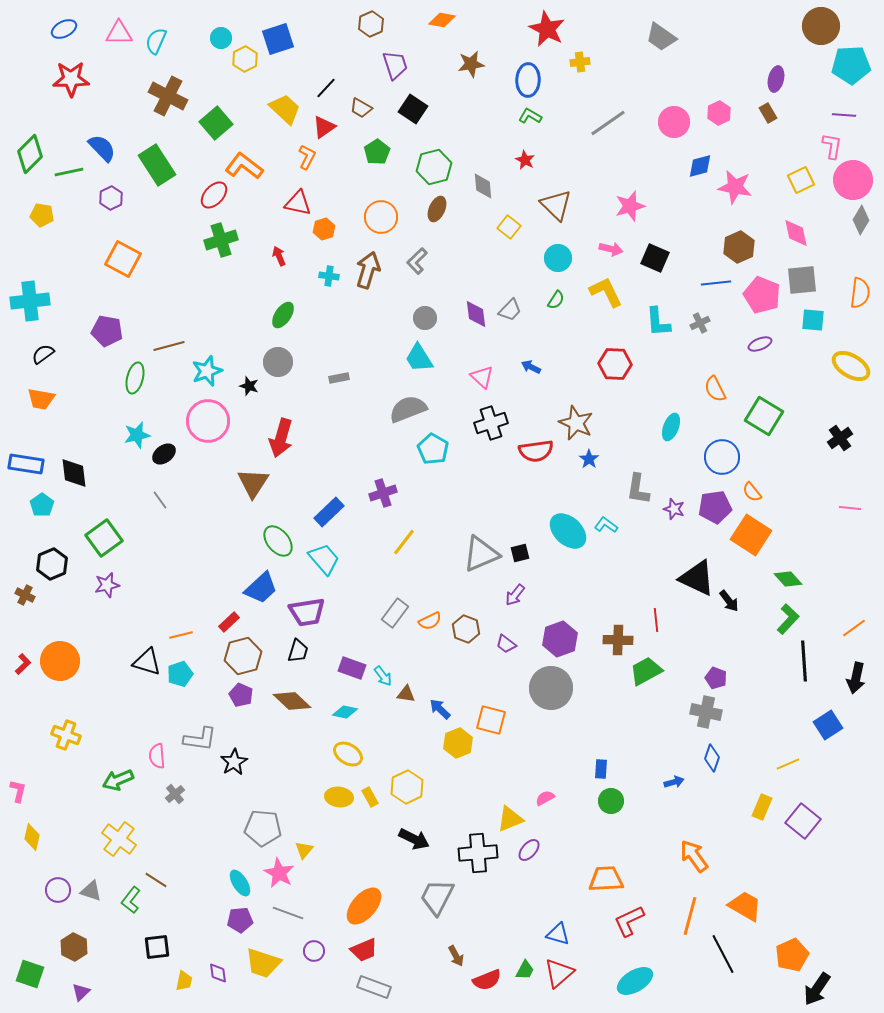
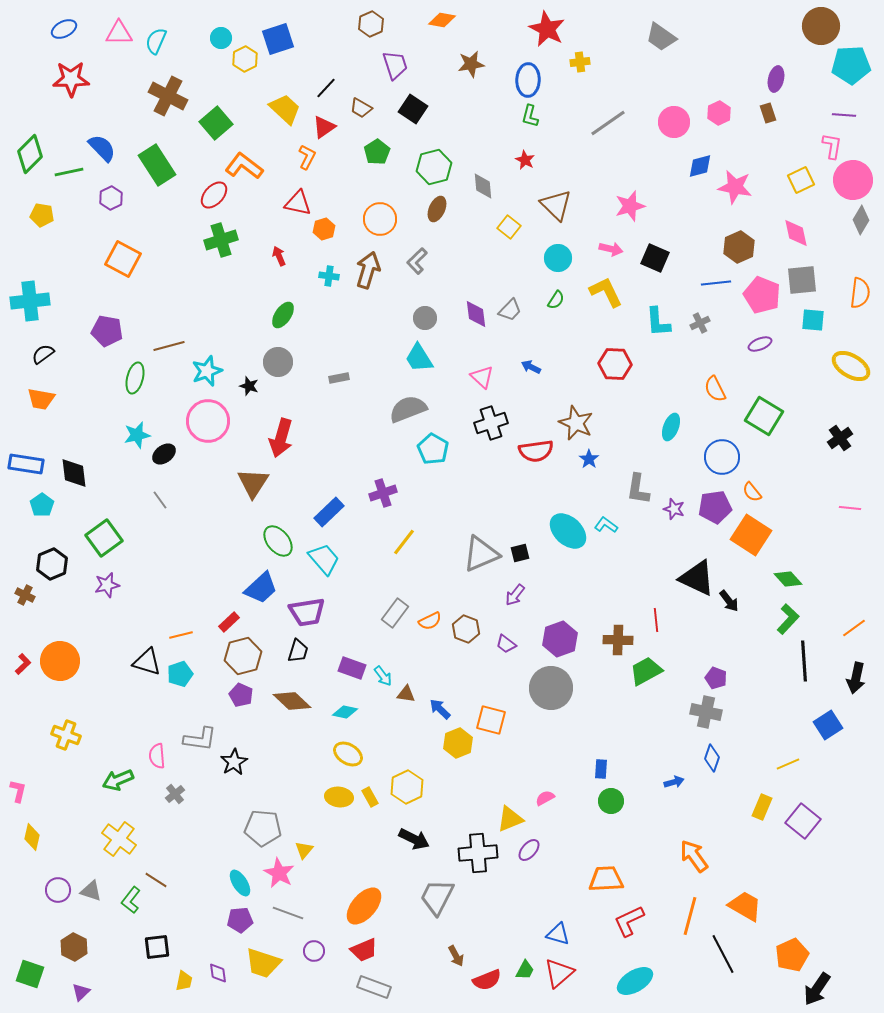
brown rectangle at (768, 113): rotated 12 degrees clockwise
green L-shape at (530, 116): rotated 105 degrees counterclockwise
orange circle at (381, 217): moved 1 px left, 2 px down
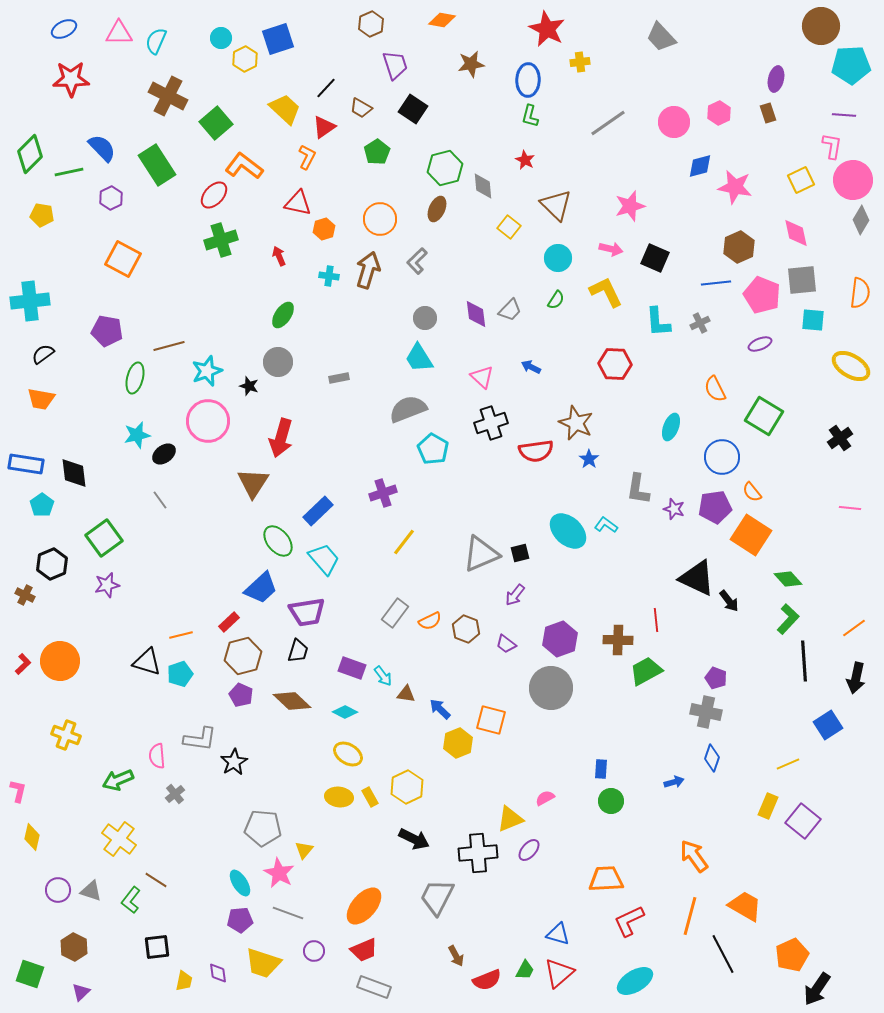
gray trapezoid at (661, 37): rotated 12 degrees clockwise
green hexagon at (434, 167): moved 11 px right, 1 px down
blue rectangle at (329, 512): moved 11 px left, 1 px up
cyan diamond at (345, 712): rotated 15 degrees clockwise
yellow rectangle at (762, 807): moved 6 px right, 1 px up
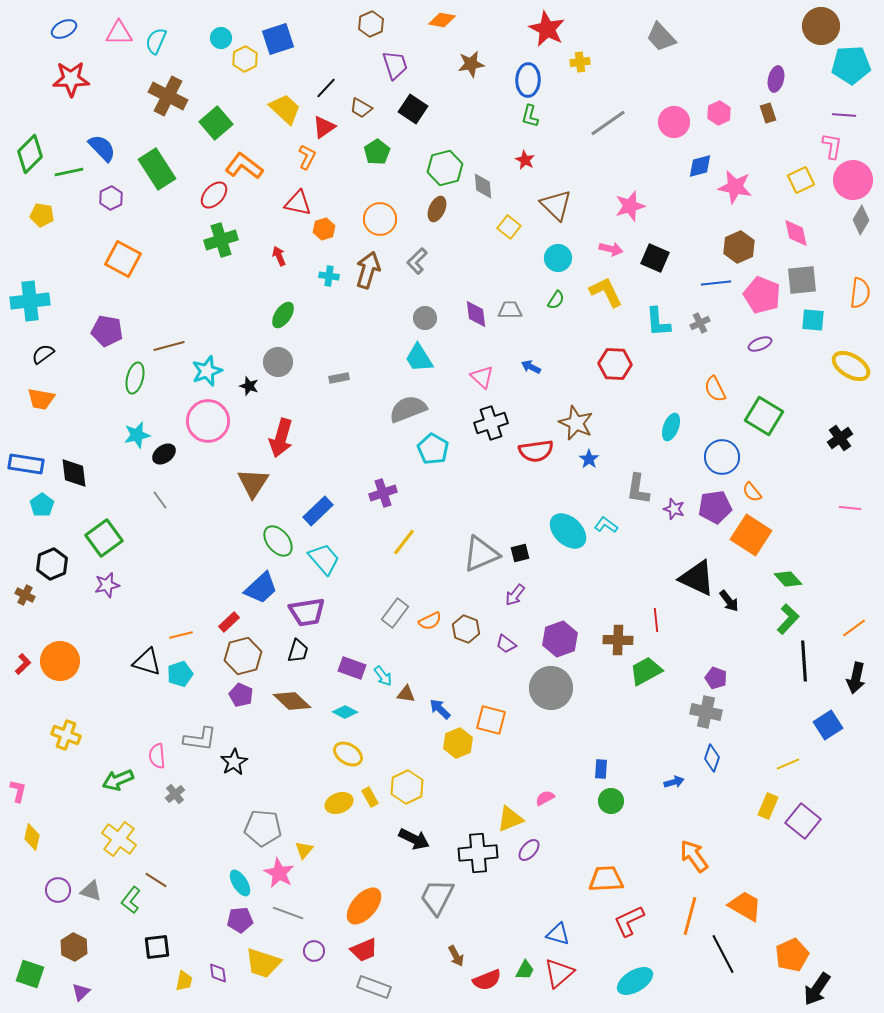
green rectangle at (157, 165): moved 4 px down
gray trapezoid at (510, 310): rotated 135 degrees counterclockwise
yellow ellipse at (339, 797): moved 6 px down; rotated 28 degrees counterclockwise
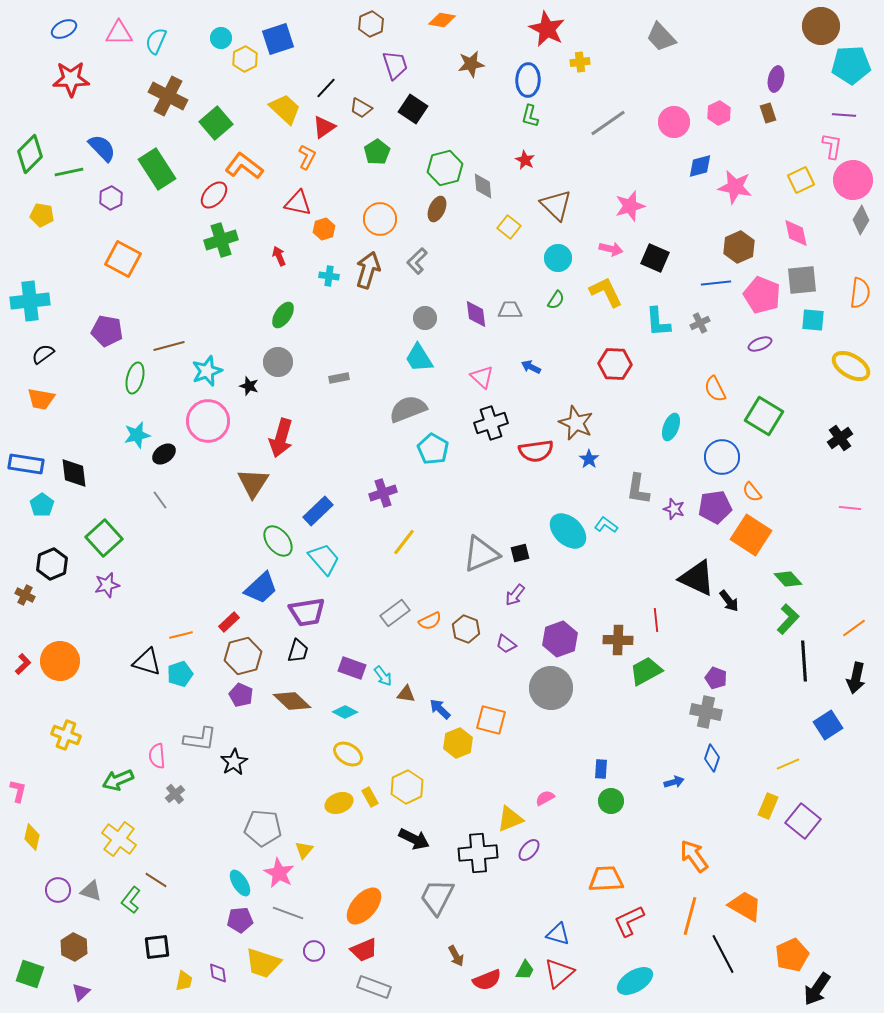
green square at (104, 538): rotated 6 degrees counterclockwise
gray rectangle at (395, 613): rotated 16 degrees clockwise
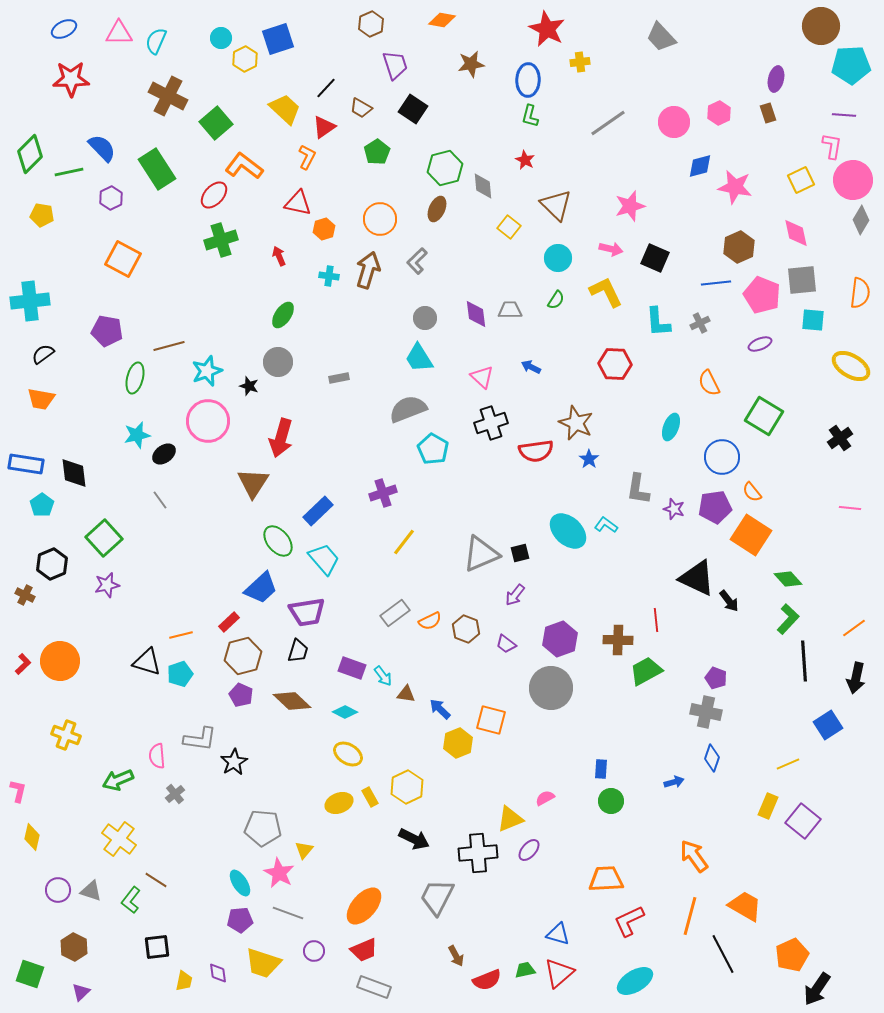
orange semicircle at (715, 389): moved 6 px left, 6 px up
green trapezoid at (525, 970): rotated 130 degrees counterclockwise
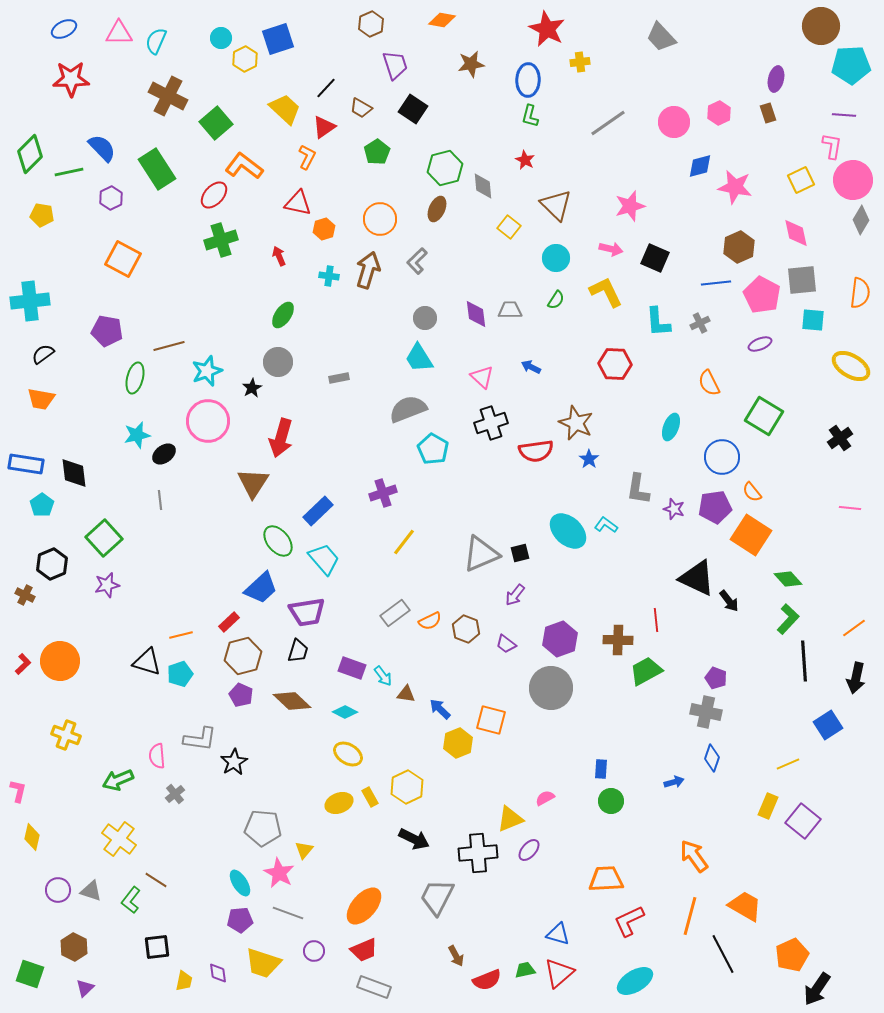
cyan circle at (558, 258): moved 2 px left
pink pentagon at (762, 295): rotated 6 degrees clockwise
black star at (249, 386): moved 3 px right, 2 px down; rotated 24 degrees clockwise
gray line at (160, 500): rotated 30 degrees clockwise
purple triangle at (81, 992): moved 4 px right, 4 px up
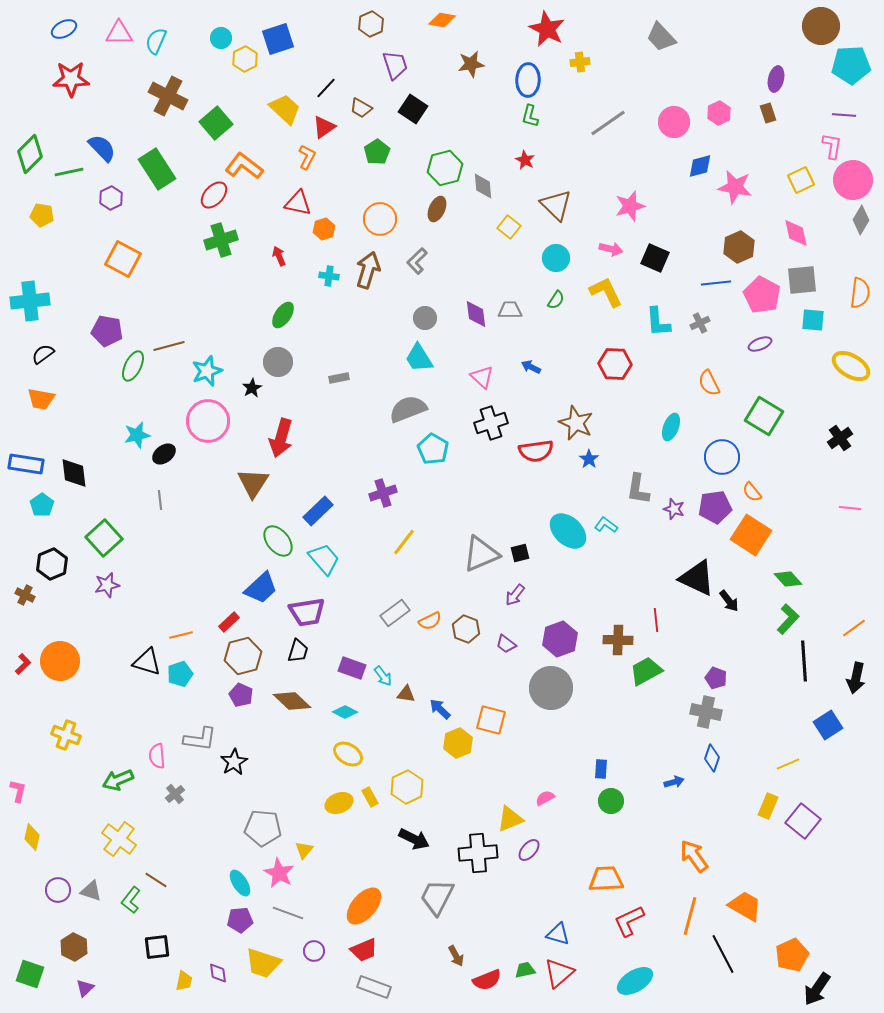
green ellipse at (135, 378): moved 2 px left, 12 px up; rotated 12 degrees clockwise
